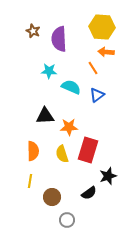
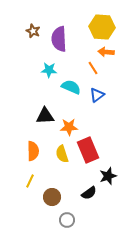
cyan star: moved 1 px up
red rectangle: rotated 40 degrees counterclockwise
yellow line: rotated 16 degrees clockwise
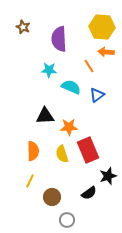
brown star: moved 10 px left, 4 px up
orange line: moved 4 px left, 2 px up
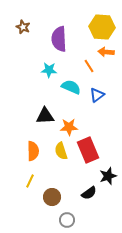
yellow semicircle: moved 1 px left, 3 px up
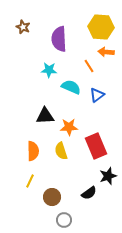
yellow hexagon: moved 1 px left
red rectangle: moved 8 px right, 4 px up
gray circle: moved 3 px left
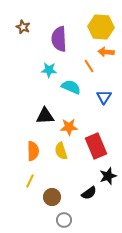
blue triangle: moved 7 px right, 2 px down; rotated 21 degrees counterclockwise
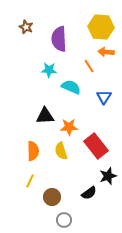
brown star: moved 3 px right
red rectangle: rotated 15 degrees counterclockwise
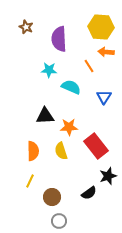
gray circle: moved 5 px left, 1 px down
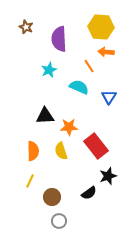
cyan star: rotated 28 degrees counterclockwise
cyan semicircle: moved 8 px right
blue triangle: moved 5 px right
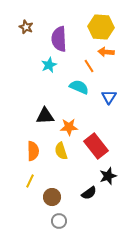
cyan star: moved 5 px up
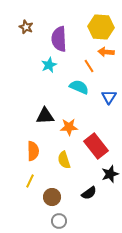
yellow semicircle: moved 3 px right, 9 px down
black star: moved 2 px right, 2 px up
